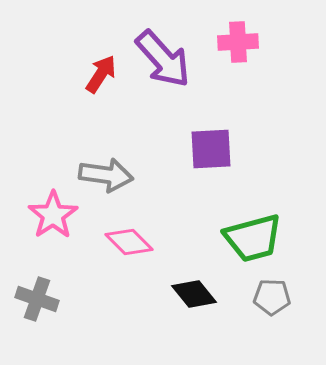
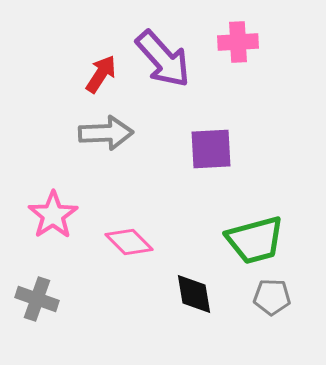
gray arrow: moved 42 px up; rotated 10 degrees counterclockwise
green trapezoid: moved 2 px right, 2 px down
black diamond: rotated 30 degrees clockwise
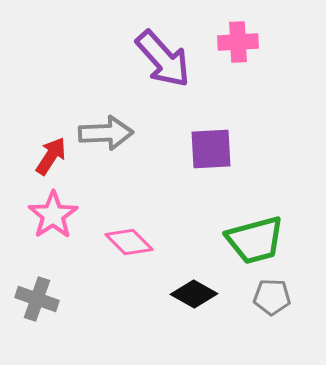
red arrow: moved 50 px left, 82 px down
black diamond: rotated 51 degrees counterclockwise
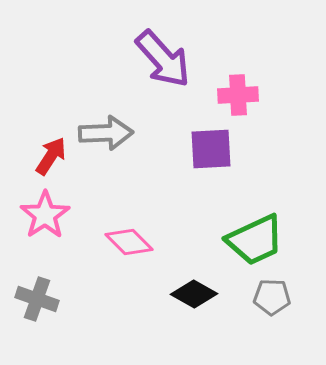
pink cross: moved 53 px down
pink star: moved 8 px left
green trapezoid: rotated 10 degrees counterclockwise
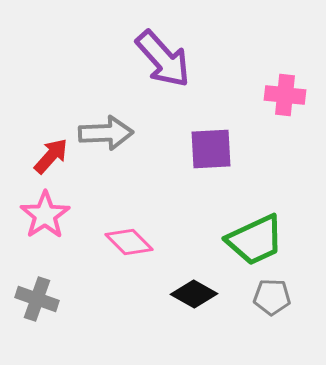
pink cross: moved 47 px right; rotated 9 degrees clockwise
red arrow: rotated 9 degrees clockwise
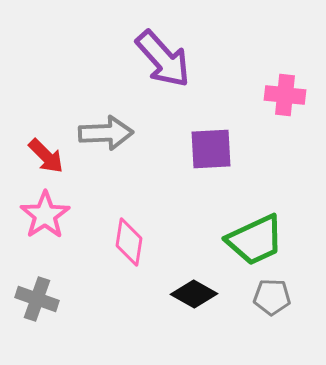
red arrow: moved 5 px left; rotated 93 degrees clockwise
pink diamond: rotated 54 degrees clockwise
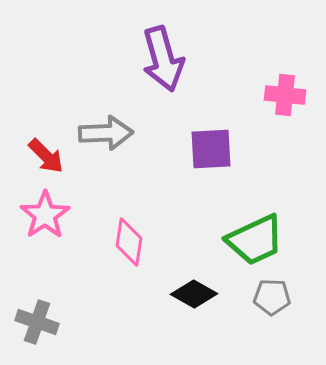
purple arrow: rotated 26 degrees clockwise
gray cross: moved 23 px down
